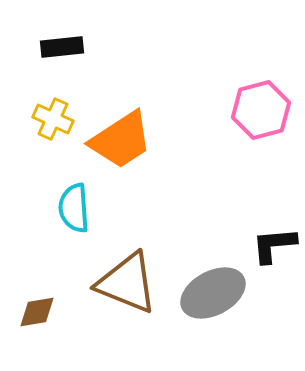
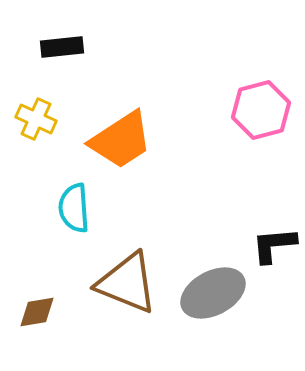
yellow cross: moved 17 px left
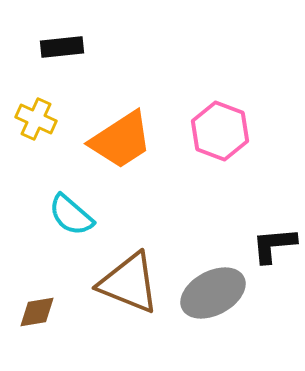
pink hexagon: moved 41 px left, 21 px down; rotated 24 degrees counterclockwise
cyan semicircle: moved 3 px left, 7 px down; rotated 45 degrees counterclockwise
brown triangle: moved 2 px right
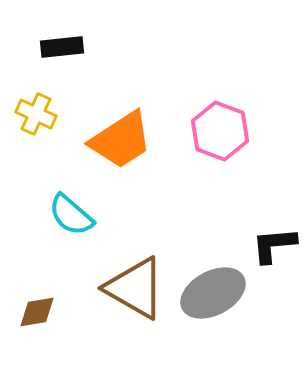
yellow cross: moved 5 px up
brown triangle: moved 6 px right, 5 px down; rotated 8 degrees clockwise
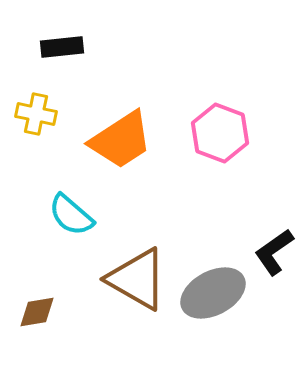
yellow cross: rotated 12 degrees counterclockwise
pink hexagon: moved 2 px down
black L-shape: moved 7 px down; rotated 30 degrees counterclockwise
brown triangle: moved 2 px right, 9 px up
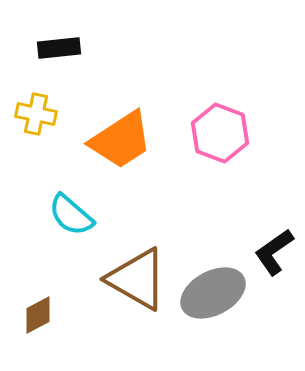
black rectangle: moved 3 px left, 1 px down
brown diamond: moved 1 px right, 3 px down; rotated 18 degrees counterclockwise
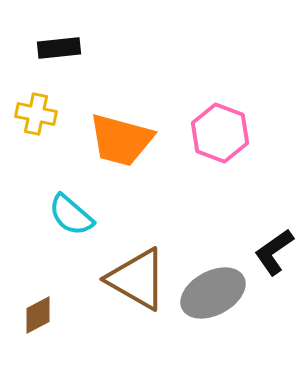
orange trapezoid: rotated 48 degrees clockwise
